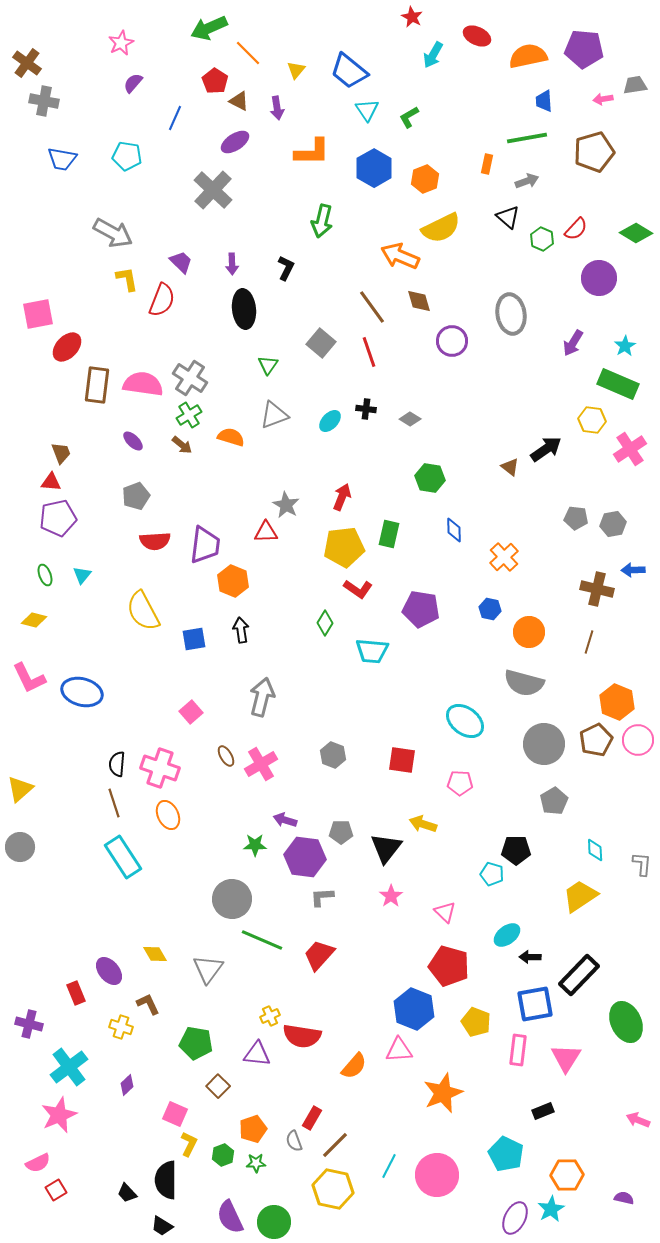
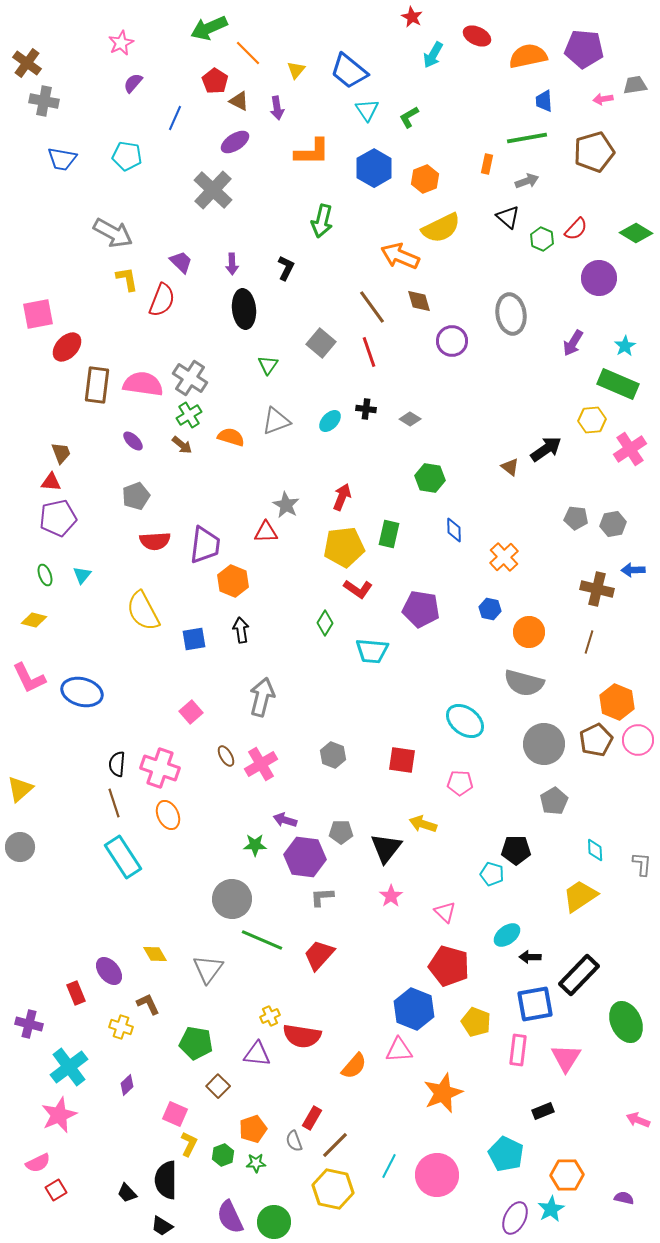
gray triangle at (274, 415): moved 2 px right, 6 px down
yellow hexagon at (592, 420): rotated 12 degrees counterclockwise
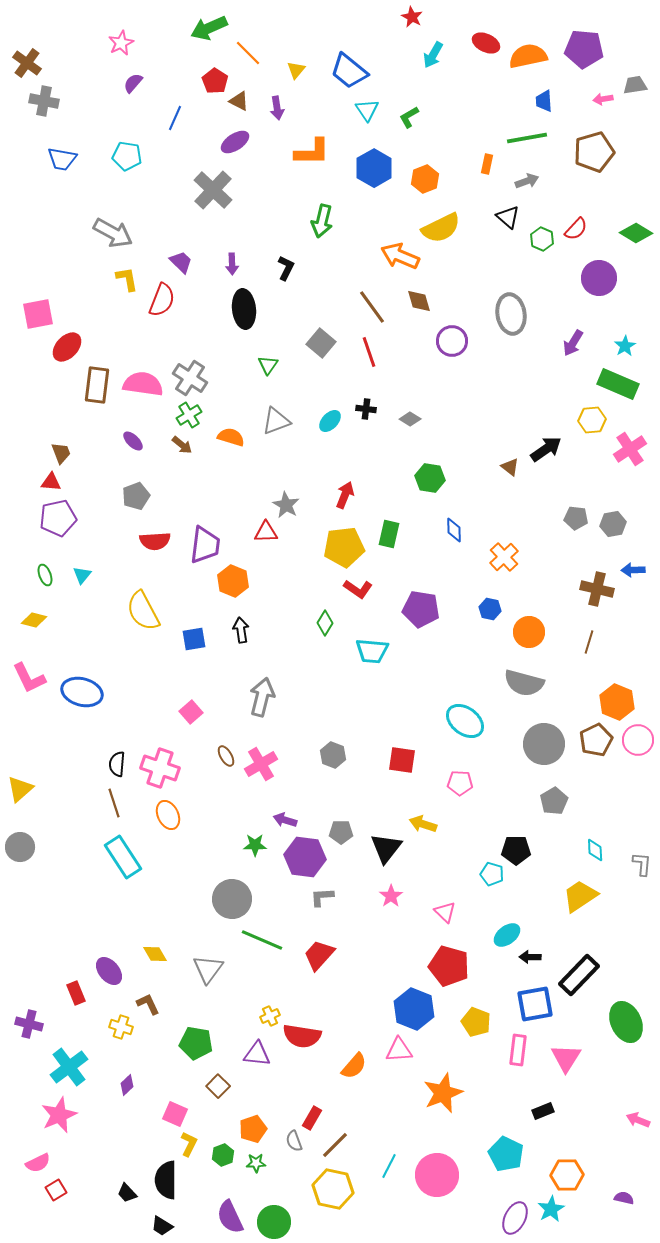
red ellipse at (477, 36): moved 9 px right, 7 px down
red arrow at (342, 497): moved 3 px right, 2 px up
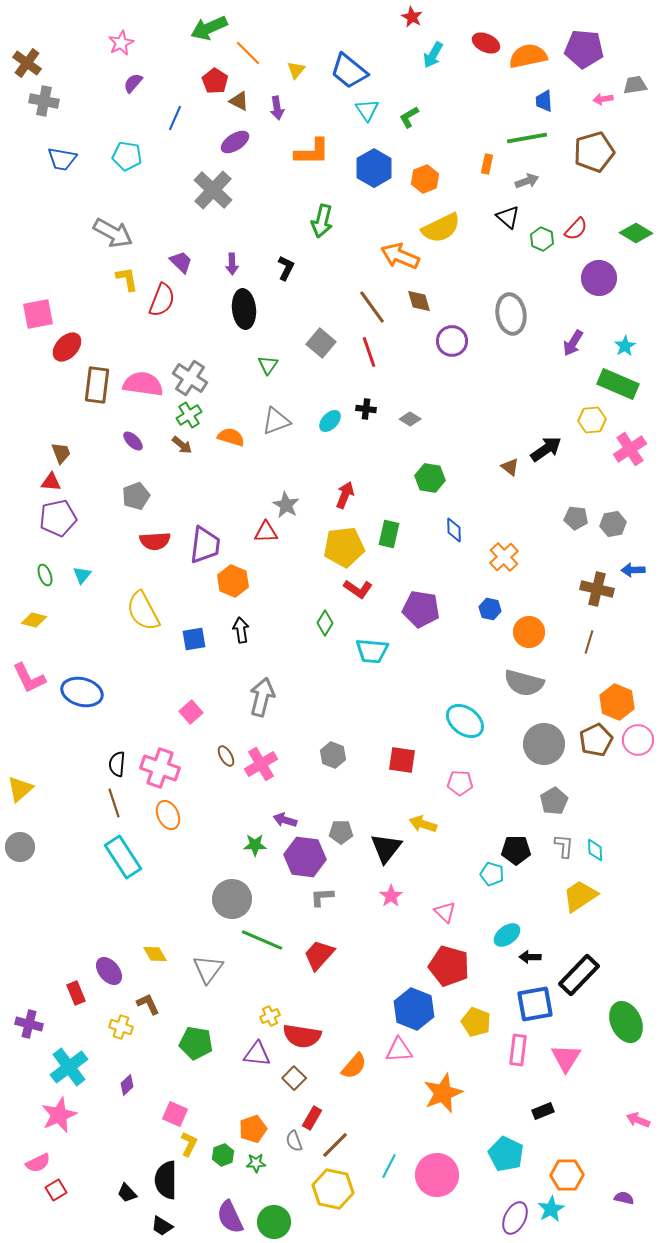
gray L-shape at (642, 864): moved 78 px left, 18 px up
brown square at (218, 1086): moved 76 px right, 8 px up
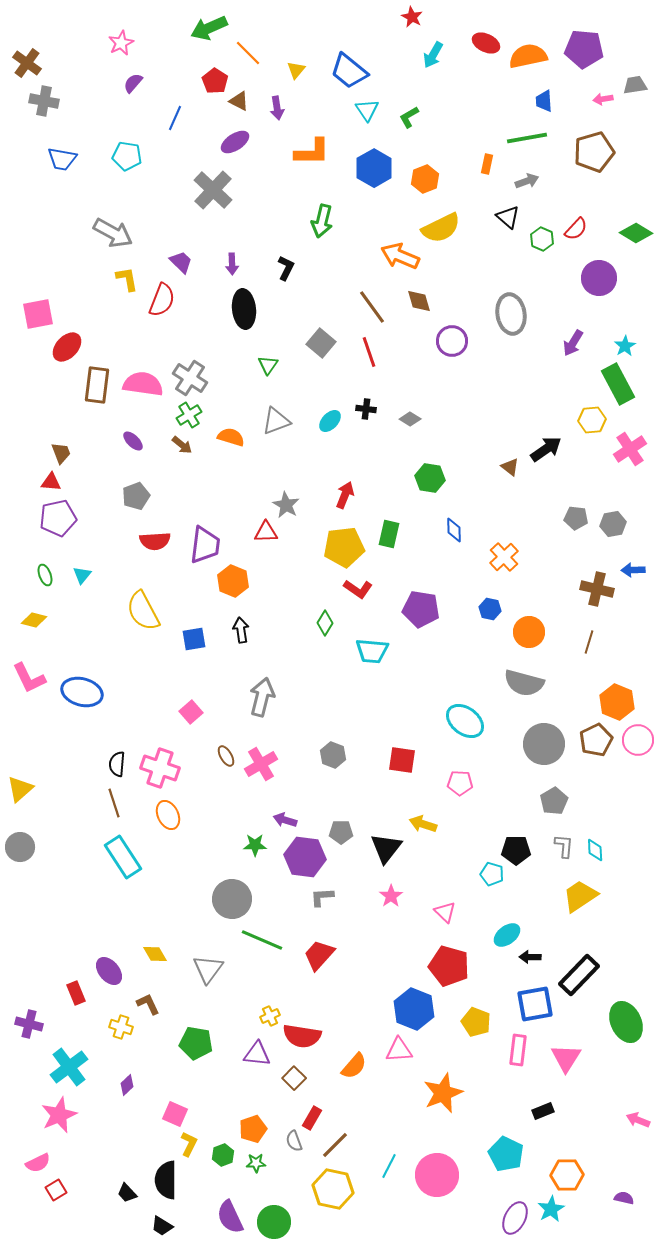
green rectangle at (618, 384): rotated 39 degrees clockwise
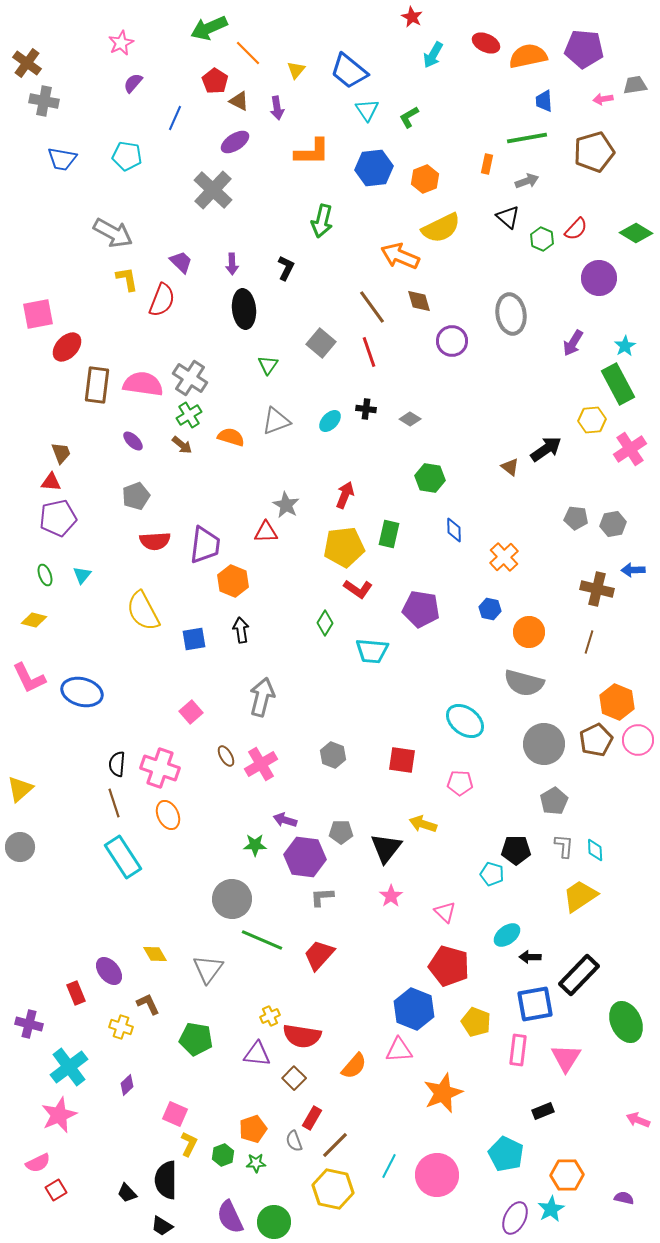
blue hexagon at (374, 168): rotated 24 degrees clockwise
green pentagon at (196, 1043): moved 4 px up
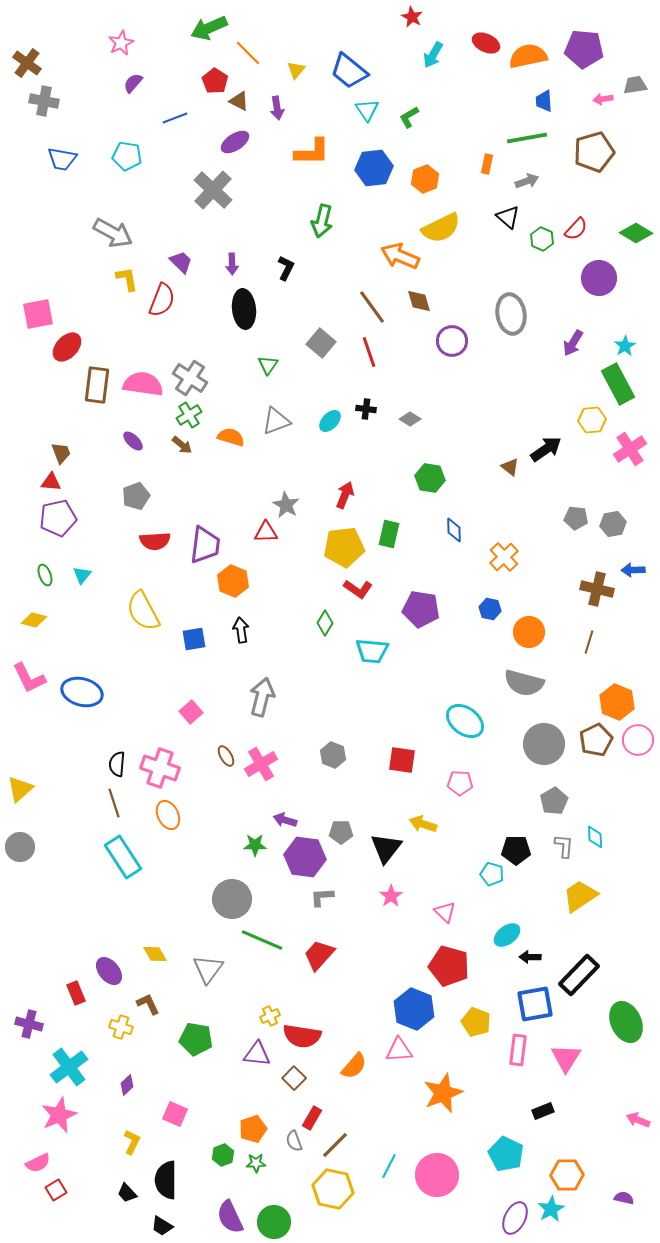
blue line at (175, 118): rotated 45 degrees clockwise
cyan diamond at (595, 850): moved 13 px up
yellow L-shape at (189, 1144): moved 57 px left, 2 px up
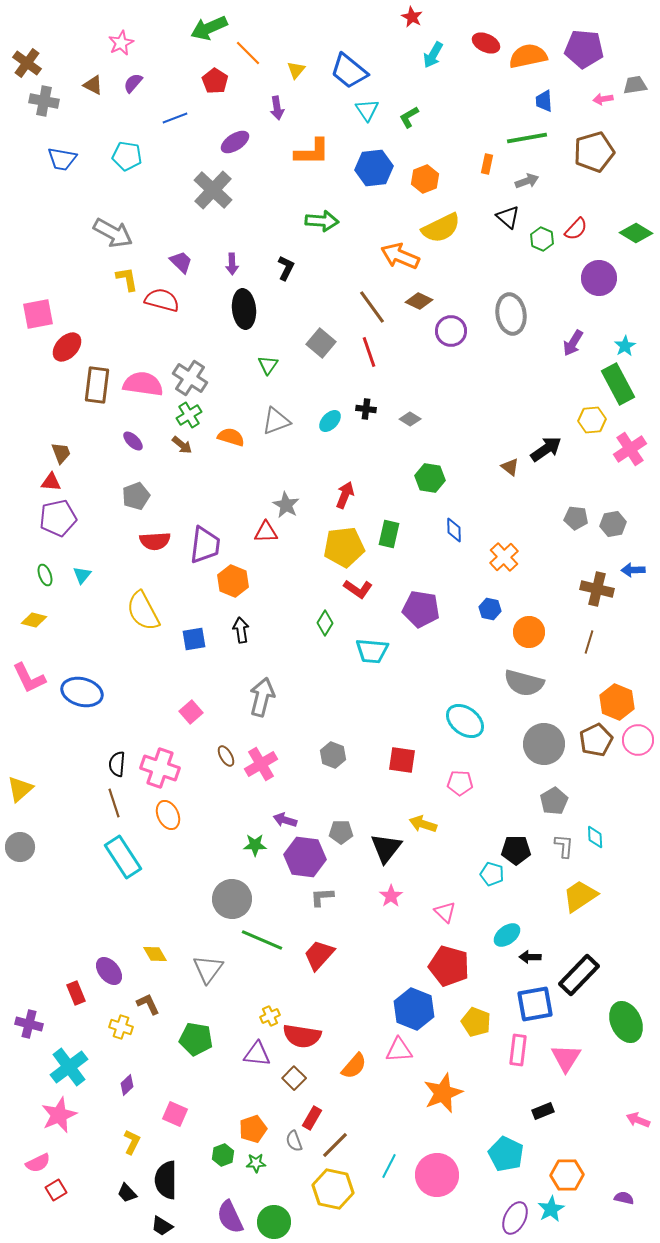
brown triangle at (239, 101): moved 146 px left, 16 px up
green arrow at (322, 221): rotated 100 degrees counterclockwise
red semicircle at (162, 300): rotated 96 degrees counterclockwise
brown diamond at (419, 301): rotated 48 degrees counterclockwise
purple circle at (452, 341): moved 1 px left, 10 px up
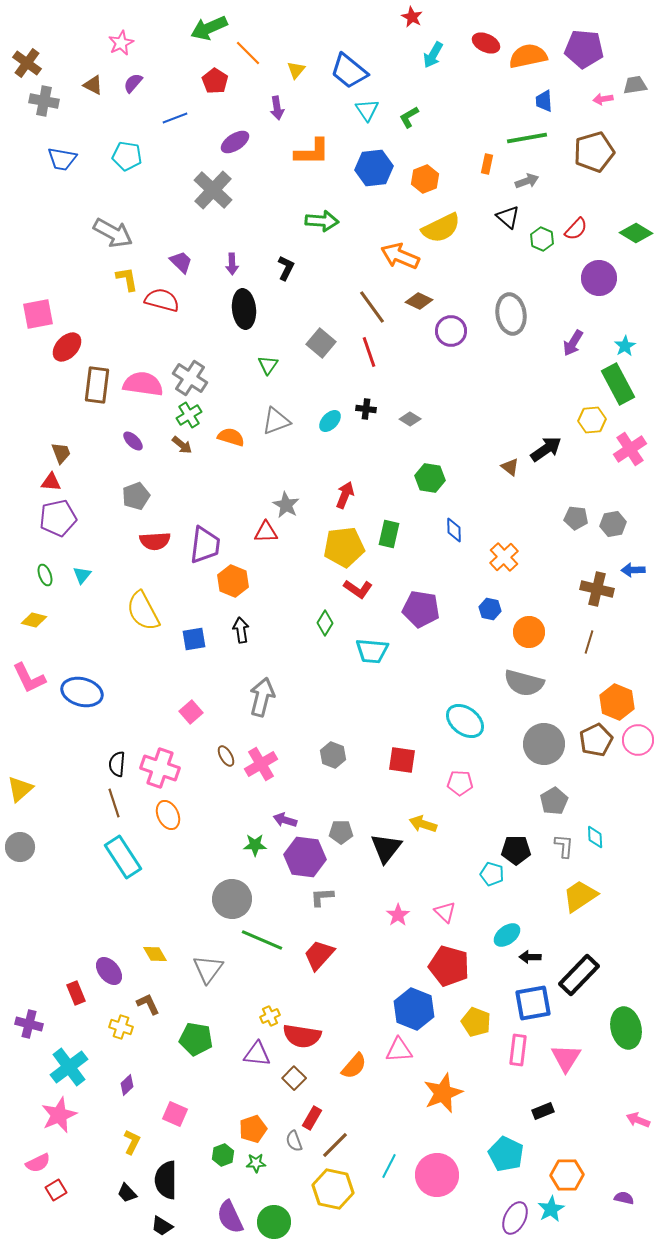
pink star at (391, 896): moved 7 px right, 19 px down
blue square at (535, 1004): moved 2 px left, 1 px up
green ellipse at (626, 1022): moved 6 px down; rotated 12 degrees clockwise
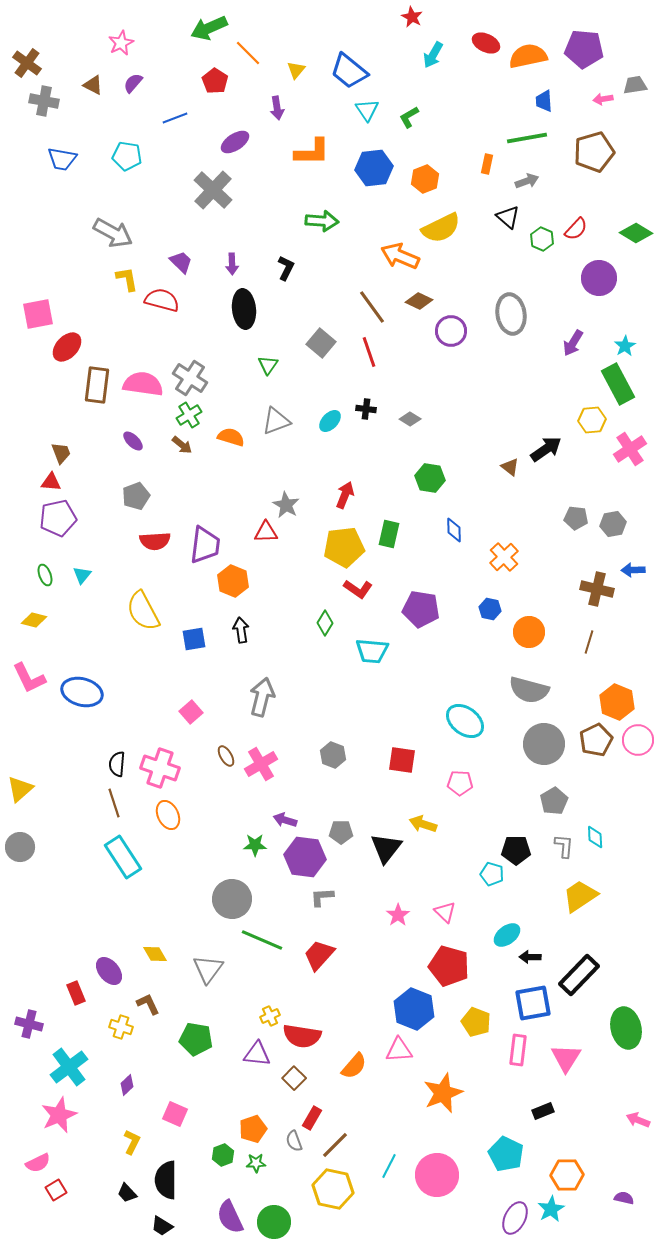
gray semicircle at (524, 683): moved 5 px right, 7 px down
